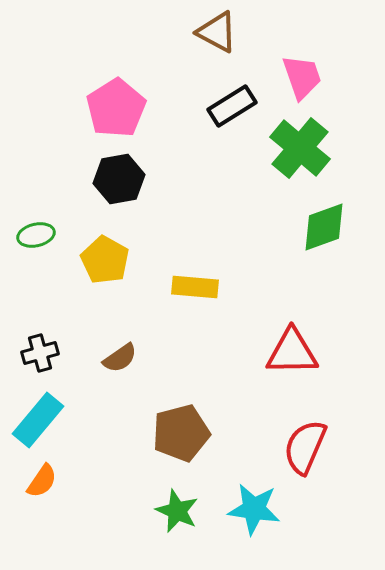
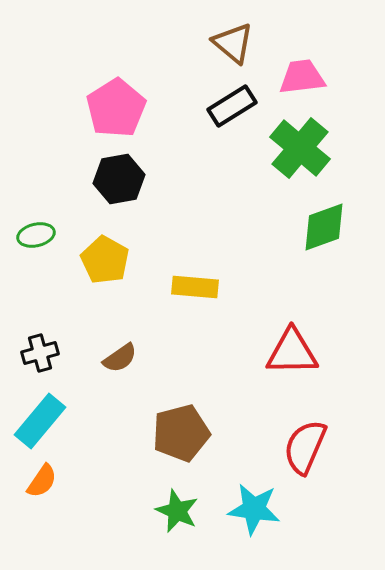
brown triangle: moved 16 px right, 11 px down; rotated 12 degrees clockwise
pink trapezoid: rotated 78 degrees counterclockwise
cyan rectangle: moved 2 px right, 1 px down
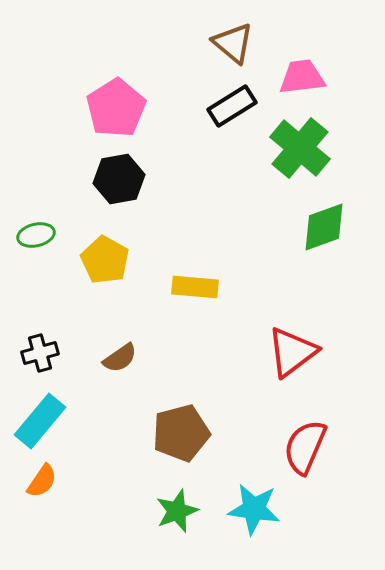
red triangle: rotated 36 degrees counterclockwise
green star: rotated 27 degrees clockwise
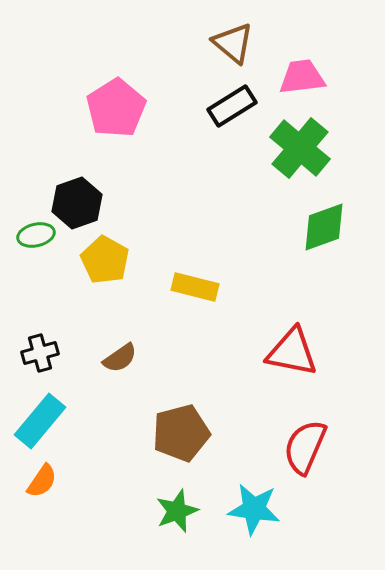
black hexagon: moved 42 px left, 24 px down; rotated 9 degrees counterclockwise
yellow rectangle: rotated 9 degrees clockwise
red triangle: rotated 48 degrees clockwise
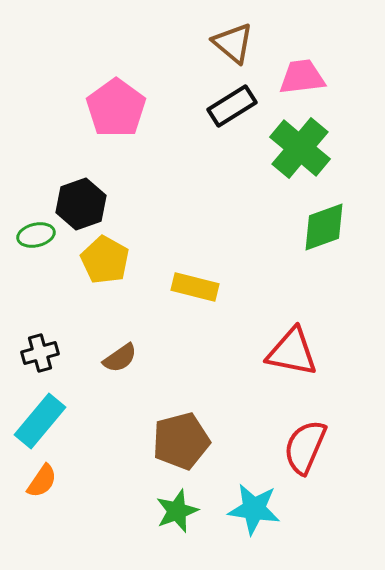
pink pentagon: rotated 4 degrees counterclockwise
black hexagon: moved 4 px right, 1 px down
brown pentagon: moved 8 px down
